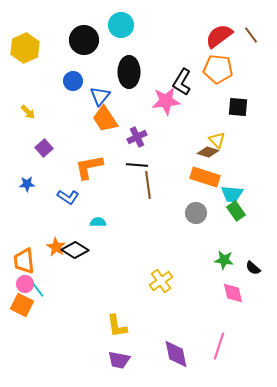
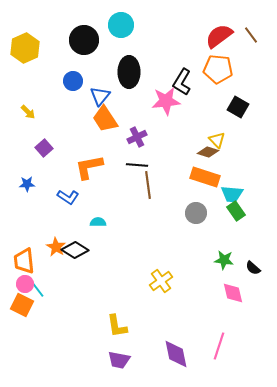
black square at (238, 107): rotated 25 degrees clockwise
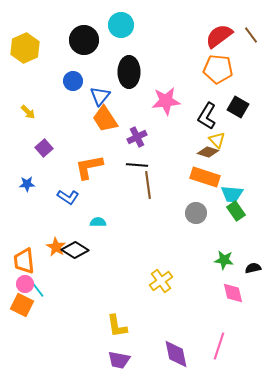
black L-shape at (182, 82): moved 25 px right, 34 px down
black semicircle at (253, 268): rotated 126 degrees clockwise
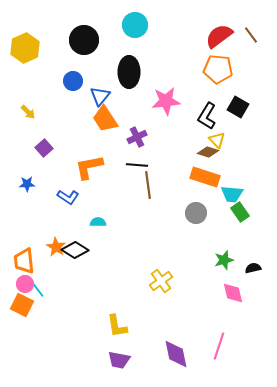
cyan circle at (121, 25): moved 14 px right
green rectangle at (236, 211): moved 4 px right, 1 px down
green star at (224, 260): rotated 24 degrees counterclockwise
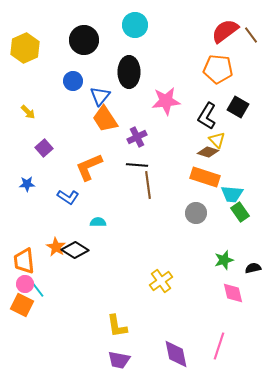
red semicircle at (219, 36): moved 6 px right, 5 px up
orange L-shape at (89, 167): rotated 12 degrees counterclockwise
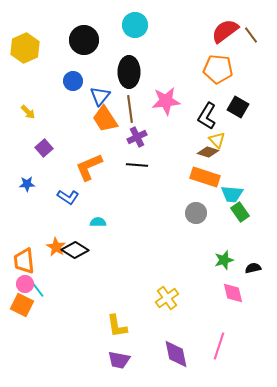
brown line at (148, 185): moved 18 px left, 76 px up
yellow cross at (161, 281): moved 6 px right, 17 px down
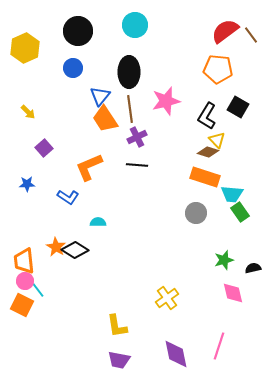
black circle at (84, 40): moved 6 px left, 9 px up
blue circle at (73, 81): moved 13 px up
pink star at (166, 101): rotated 8 degrees counterclockwise
pink circle at (25, 284): moved 3 px up
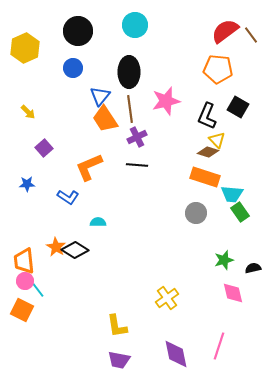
black L-shape at (207, 116): rotated 8 degrees counterclockwise
orange square at (22, 305): moved 5 px down
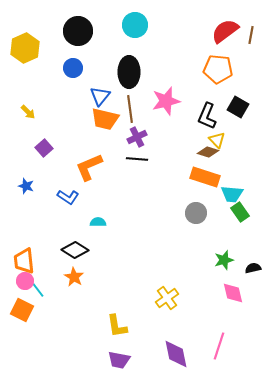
brown line at (251, 35): rotated 48 degrees clockwise
orange trapezoid at (105, 119): rotated 44 degrees counterclockwise
black line at (137, 165): moved 6 px up
blue star at (27, 184): moved 1 px left, 2 px down; rotated 21 degrees clockwise
orange star at (56, 247): moved 18 px right, 30 px down
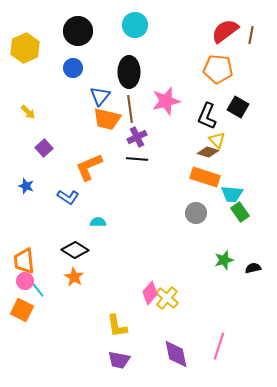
orange trapezoid at (105, 119): moved 2 px right
pink diamond at (233, 293): moved 83 px left; rotated 55 degrees clockwise
yellow cross at (167, 298): rotated 15 degrees counterclockwise
